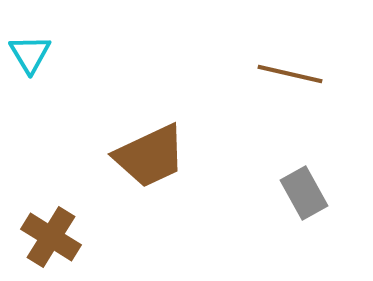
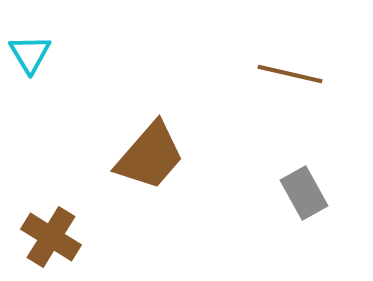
brown trapezoid: rotated 24 degrees counterclockwise
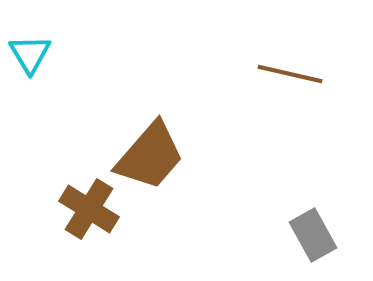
gray rectangle: moved 9 px right, 42 px down
brown cross: moved 38 px right, 28 px up
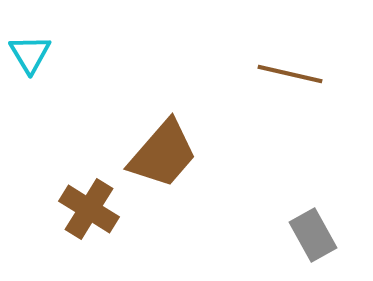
brown trapezoid: moved 13 px right, 2 px up
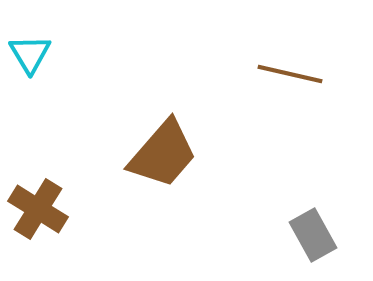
brown cross: moved 51 px left
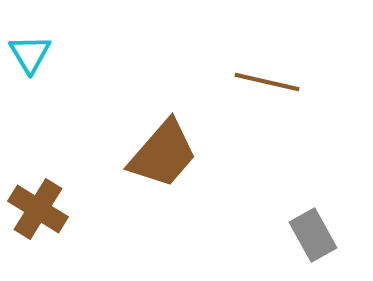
brown line: moved 23 px left, 8 px down
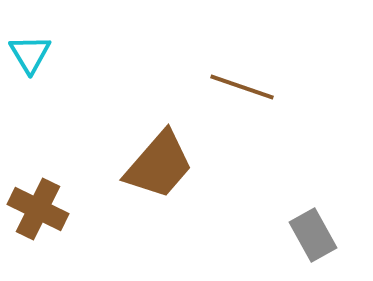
brown line: moved 25 px left, 5 px down; rotated 6 degrees clockwise
brown trapezoid: moved 4 px left, 11 px down
brown cross: rotated 6 degrees counterclockwise
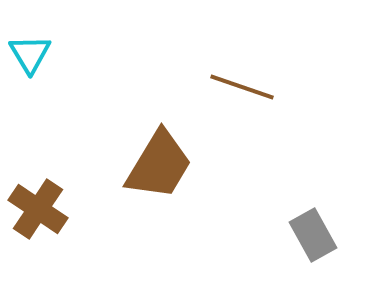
brown trapezoid: rotated 10 degrees counterclockwise
brown cross: rotated 8 degrees clockwise
